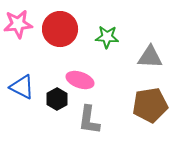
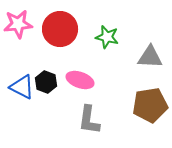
green star: rotated 10 degrees clockwise
black hexagon: moved 11 px left, 17 px up; rotated 10 degrees counterclockwise
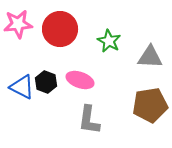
green star: moved 2 px right, 4 px down; rotated 15 degrees clockwise
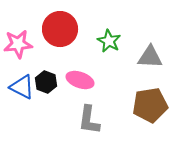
pink star: moved 20 px down
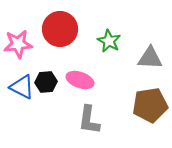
gray triangle: moved 1 px down
black hexagon: rotated 25 degrees counterclockwise
